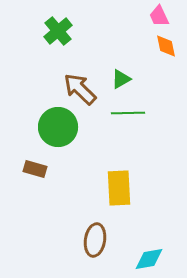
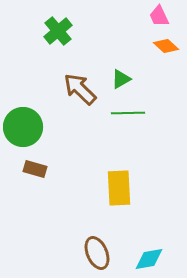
orange diamond: rotated 35 degrees counterclockwise
green circle: moved 35 px left
brown ellipse: moved 2 px right, 13 px down; rotated 32 degrees counterclockwise
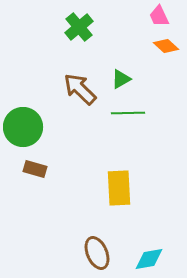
green cross: moved 21 px right, 4 px up
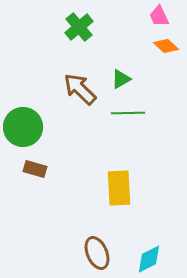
cyan diamond: rotated 16 degrees counterclockwise
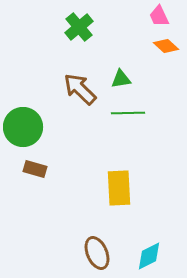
green triangle: rotated 20 degrees clockwise
cyan diamond: moved 3 px up
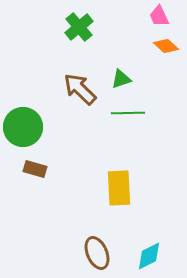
green triangle: rotated 10 degrees counterclockwise
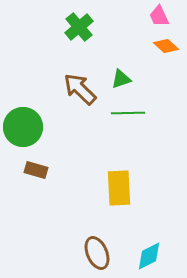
brown rectangle: moved 1 px right, 1 px down
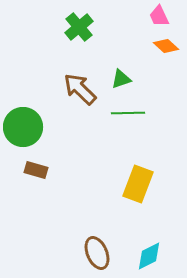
yellow rectangle: moved 19 px right, 4 px up; rotated 24 degrees clockwise
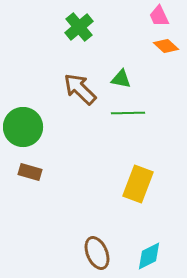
green triangle: rotated 30 degrees clockwise
brown rectangle: moved 6 px left, 2 px down
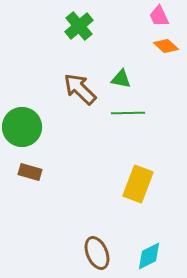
green cross: moved 1 px up
green circle: moved 1 px left
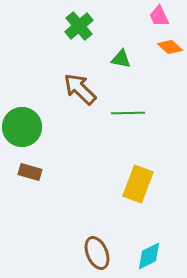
orange diamond: moved 4 px right, 1 px down
green triangle: moved 20 px up
